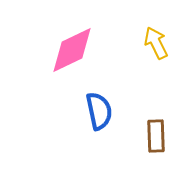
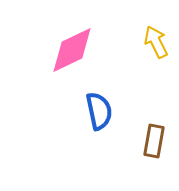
yellow arrow: moved 1 px up
brown rectangle: moved 2 px left, 5 px down; rotated 12 degrees clockwise
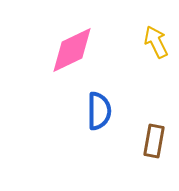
blue semicircle: rotated 12 degrees clockwise
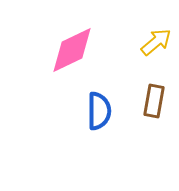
yellow arrow: rotated 76 degrees clockwise
brown rectangle: moved 40 px up
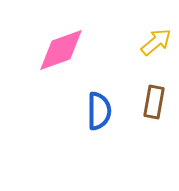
pink diamond: moved 11 px left; rotated 6 degrees clockwise
brown rectangle: moved 1 px down
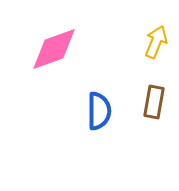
yellow arrow: rotated 28 degrees counterclockwise
pink diamond: moved 7 px left, 1 px up
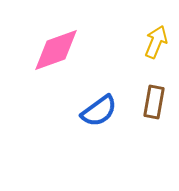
pink diamond: moved 2 px right, 1 px down
blue semicircle: rotated 54 degrees clockwise
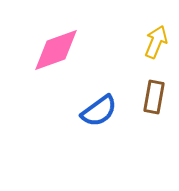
brown rectangle: moved 5 px up
